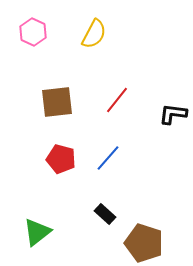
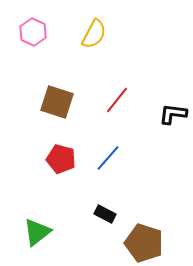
brown square: rotated 24 degrees clockwise
black rectangle: rotated 15 degrees counterclockwise
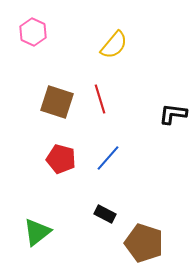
yellow semicircle: moved 20 px right, 11 px down; rotated 12 degrees clockwise
red line: moved 17 px left, 1 px up; rotated 56 degrees counterclockwise
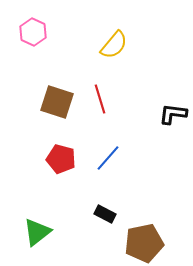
brown pentagon: rotated 30 degrees counterclockwise
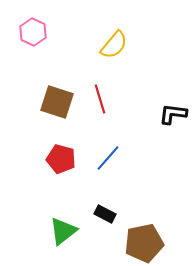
green triangle: moved 26 px right, 1 px up
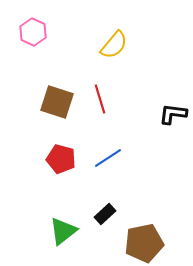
blue line: rotated 16 degrees clockwise
black rectangle: rotated 70 degrees counterclockwise
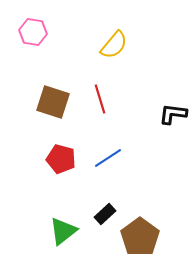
pink hexagon: rotated 16 degrees counterclockwise
brown square: moved 4 px left
brown pentagon: moved 4 px left, 6 px up; rotated 24 degrees counterclockwise
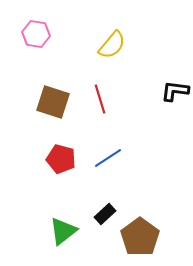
pink hexagon: moved 3 px right, 2 px down
yellow semicircle: moved 2 px left
black L-shape: moved 2 px right, 23 px up
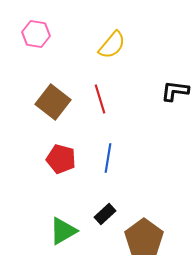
brown square: rotated 20 degrees clockwise
blue line: rotated 48 degrees counterclockwise
green triangle: rotated 8 degrees clockwise
brown pentagon: moved 4 px right, 1 px down
